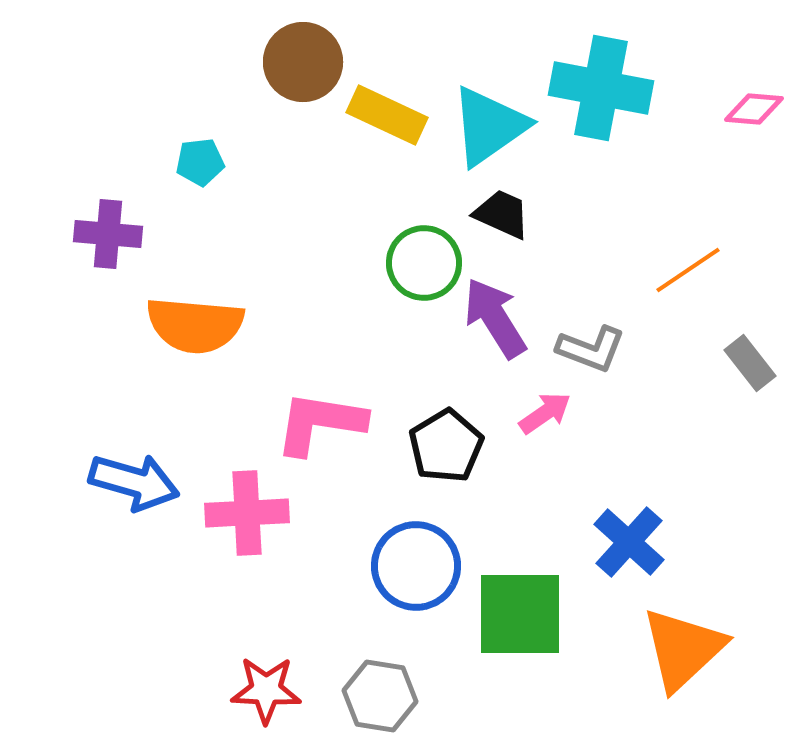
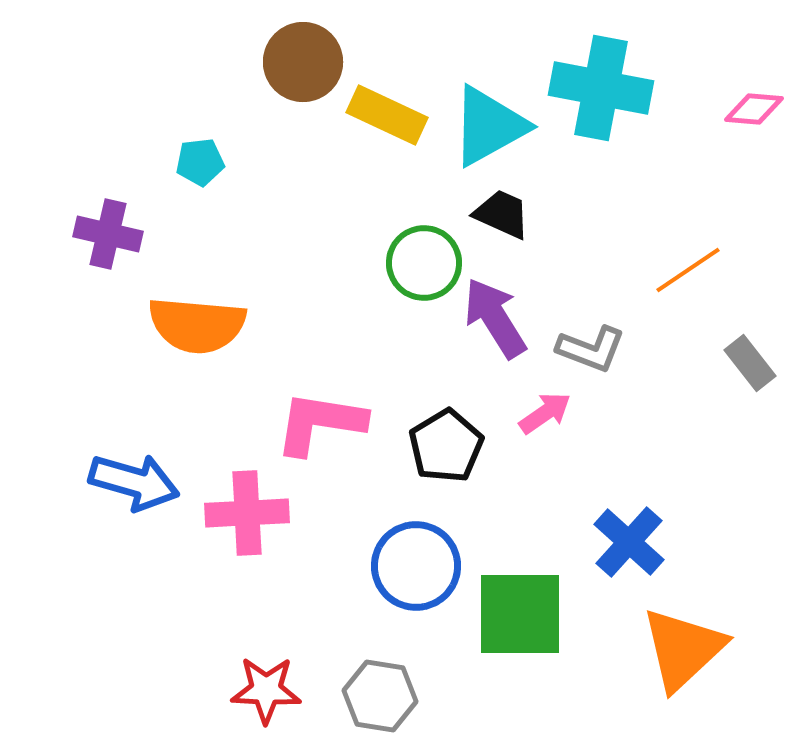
cyan triangle: rotated 6 degrees clockwise
purple cross: rotated 8 degrees clockwise
orange semicircle: moved 2 px right
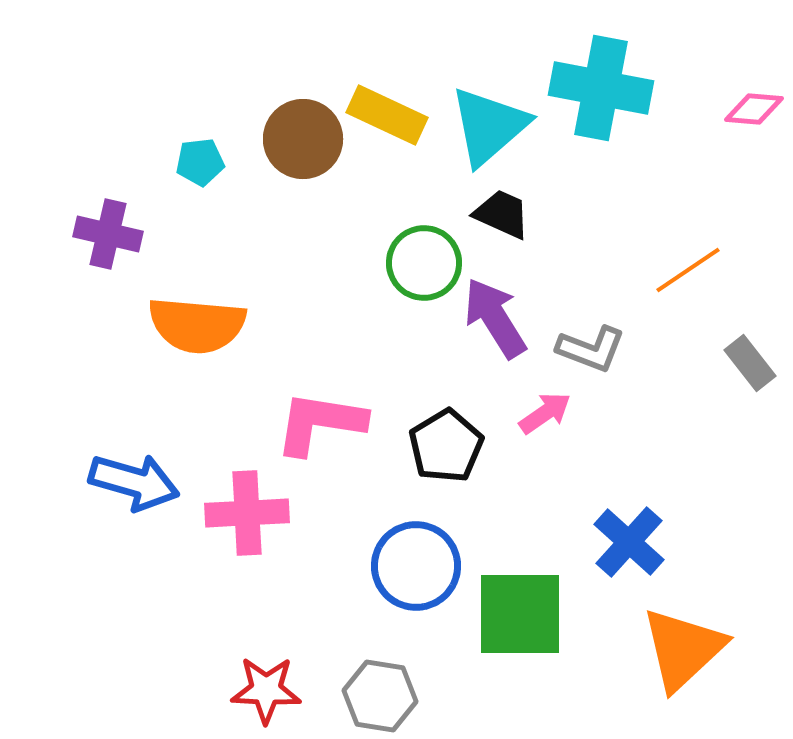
brown circle: moved 77 px down
cyan triangle: rotated 12 degrees counterclockwise
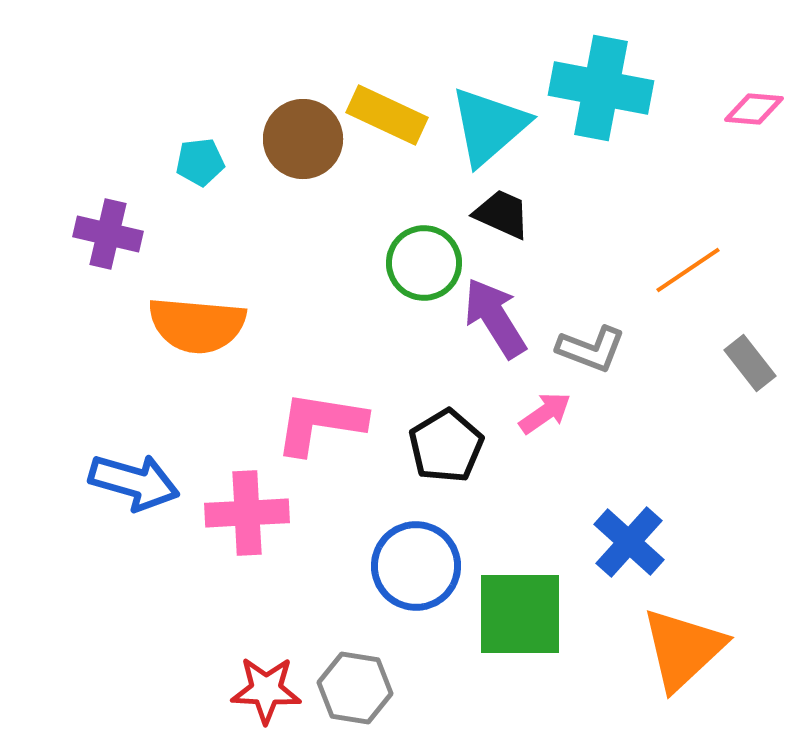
gray hexagon: moved 25 px left, 8 px up
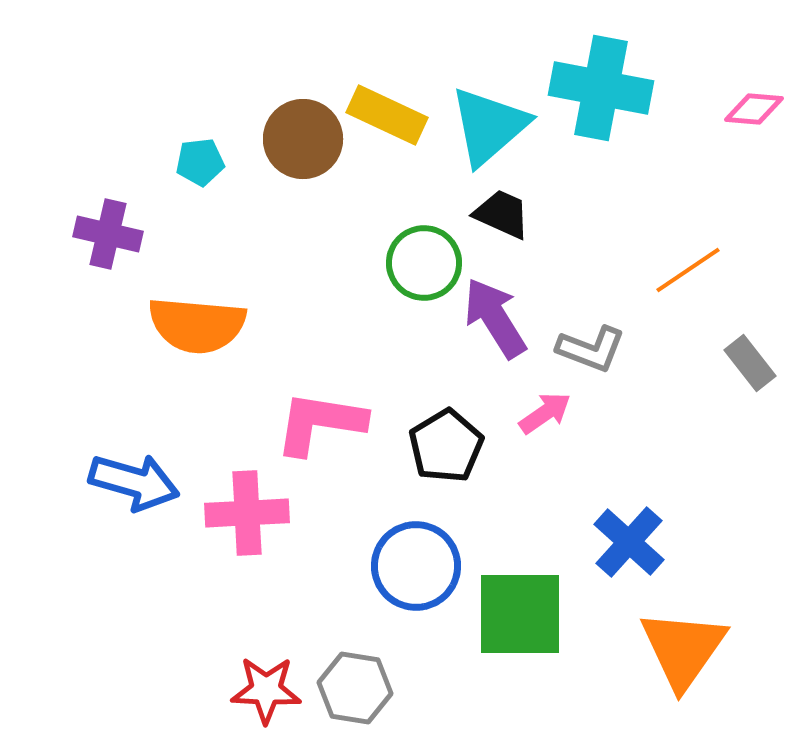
orange triangle: rotated 12 degrees counterclockwise
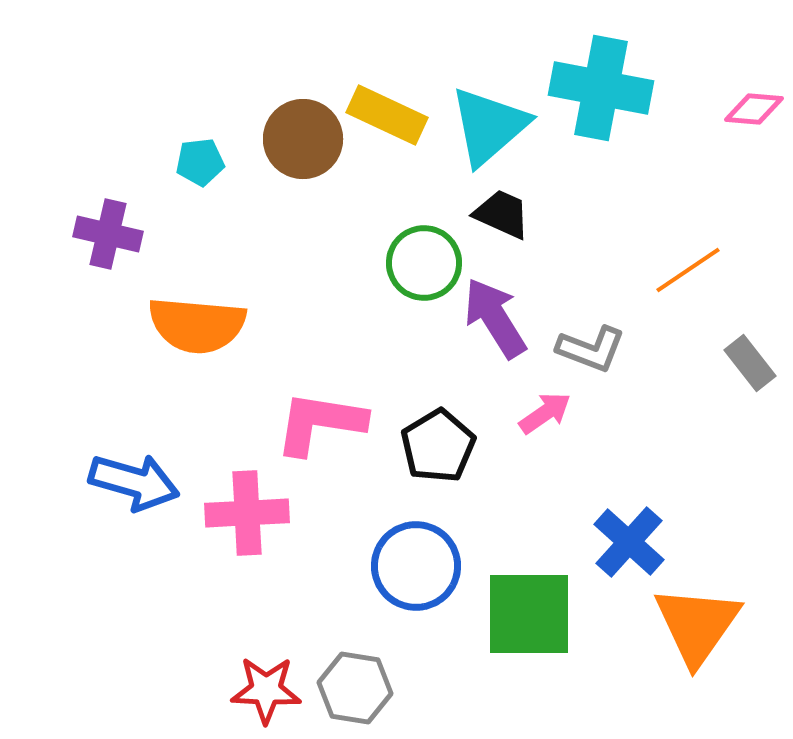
black pentagon: moved 8 px left
green square: moved 9 px right
orange triangle: moved 14 px right, 24 px up
